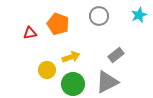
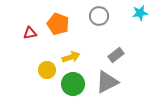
cyan star: moved 1 px right, 2 px up; rotated 14 degrees clockwise
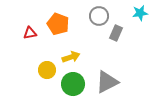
gray rectangle: moved 22 px up; rotated 28 degrees counterclockwise
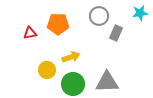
orange pentagon: rotated 20 degrees counterclockwise
gray triangle: rotated 25 degrees clockwise
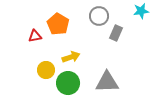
cyan star: moved 1 px right, 2 px up
orange pentagon: rotated 30 degrees clockwise
red triangle: moved 5 px right, 3 px down
yellow circle: moved 1 px left
green circle: moved 5 px left, 1 px up
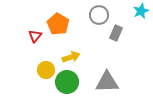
cyan star: rotated 14 degrees counterclockwise
gray circle: moved 1 px up
red triangle: rotated 40 degrees counterclockwise
green circle: moved 1 px left, 1 px up
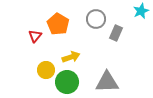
gray circle: moved 3 px left, 4 px down
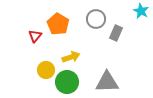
cyan star: rotated 21 degrees counterclockwise
